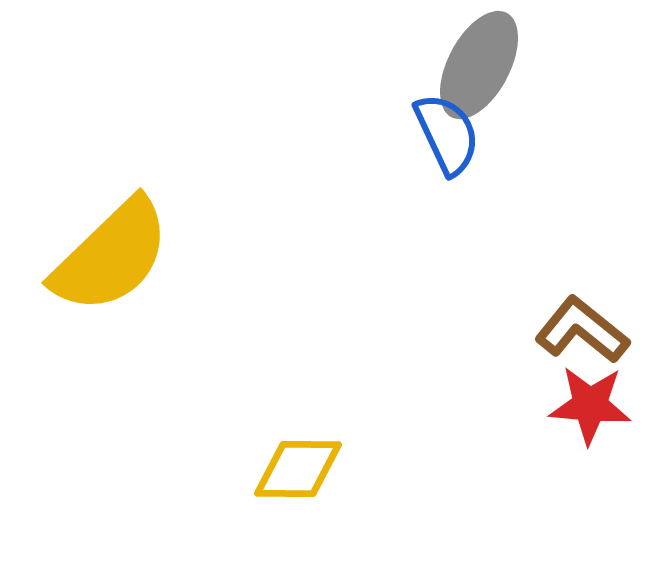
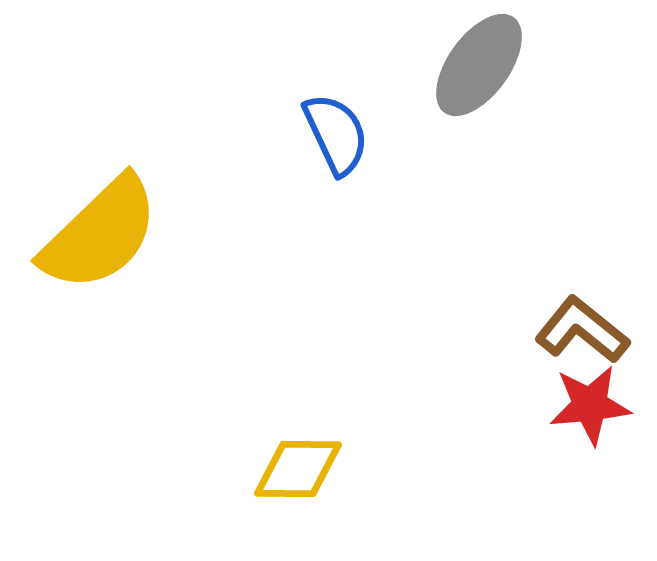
gray ellipse: rotated 8 degrees clockwise
blue semicircle: moved 111 px left
yellow semicircle: moved 11 px left, 22 px up
red star: rotated 10 degrees counterclockwise
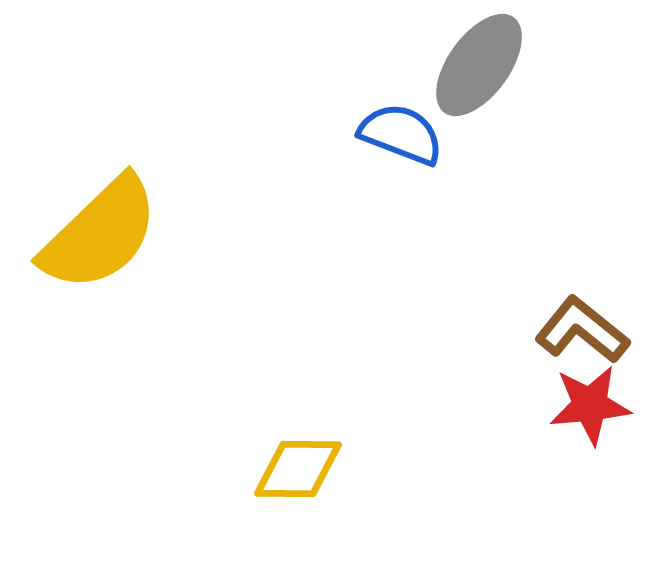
blue semicircle: moved 65 px right; rotated 44 degrees counterclockwise
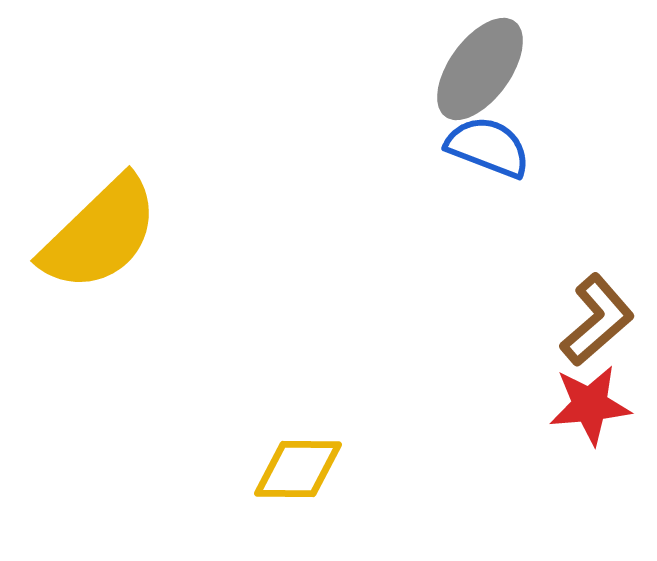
gray ellipse: moved 1 px right, 4 px down
blue semicircle: moved 87 px right, 13 px down
brown L-shape: moved 15 px right, 10 px up; rotated 100 degrees clockwise
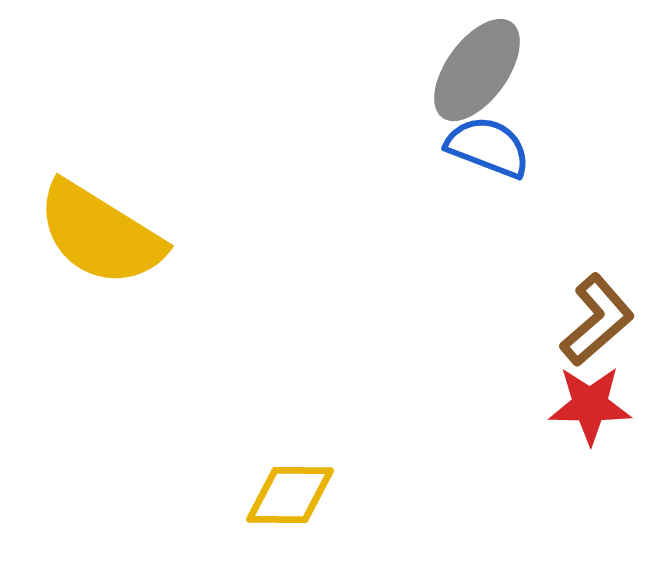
gray ellipse: moved 3 px left, 1 px down
yellow semicircle: rotated 76 degrees clockwise
red star: rotated 6 degrees clockwise
yellow diamond: moved 8 px left, 26 px down
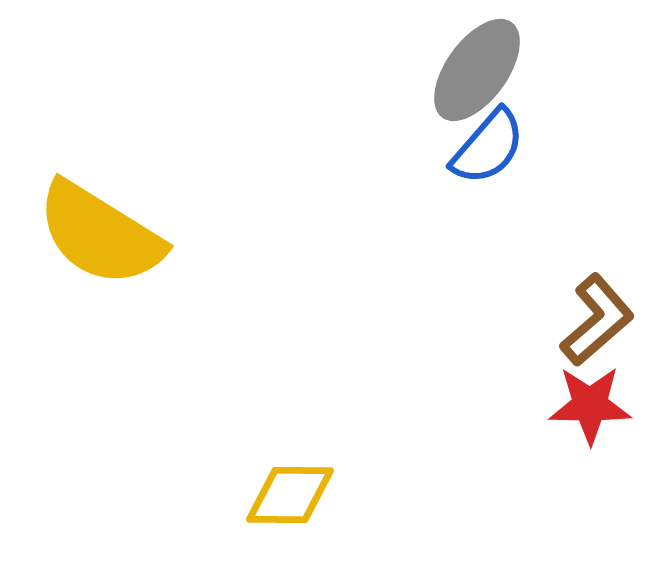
blue semicircle: rotated 110 degrees clockwise
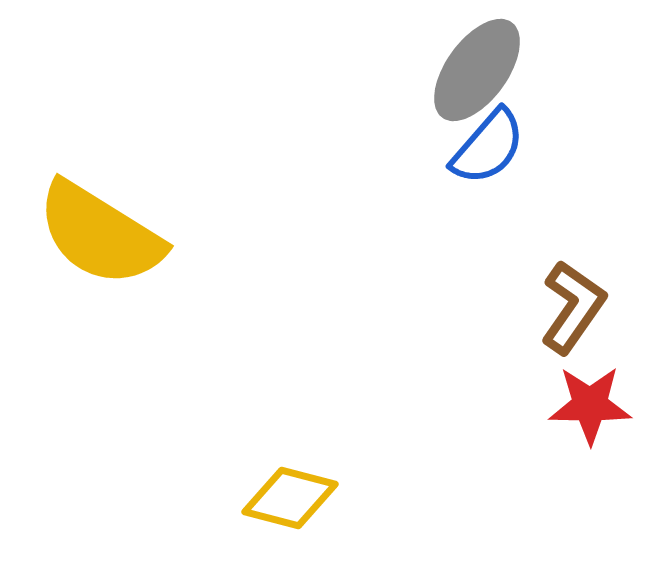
brown L-shape: moved 24 px left, 13 px up; rotated 14 degrees counterclockwise
yellow diamond: moved 3 px down; rotated 14 degrees clockwise
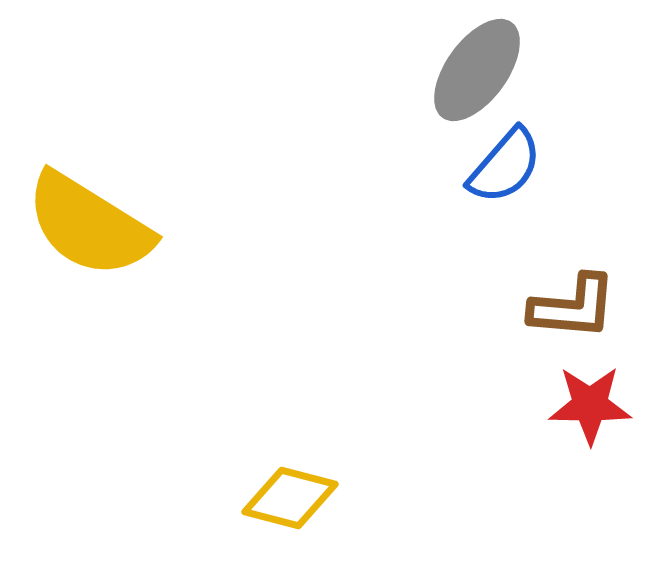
blue semicircle: moved 17 px right, 19 px down
yellow semicircle: moved 11 px left, 9 px up
brown L-shape: rotated 60 degrees clockwise
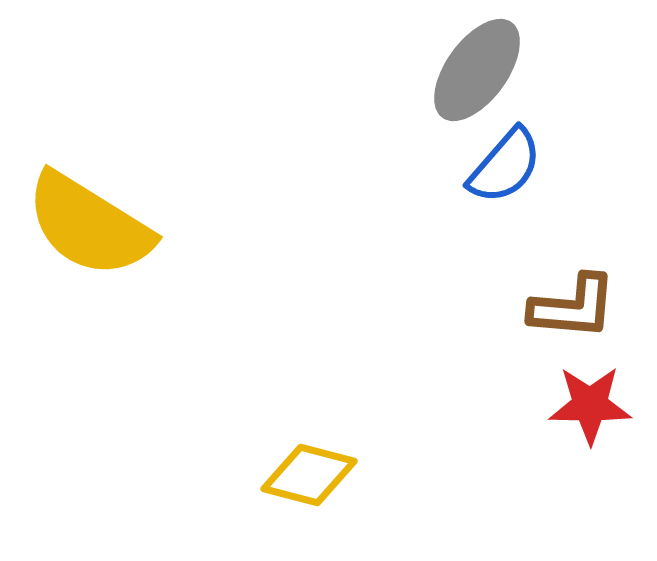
yellow diamond: moved 19 px right, 23 px up
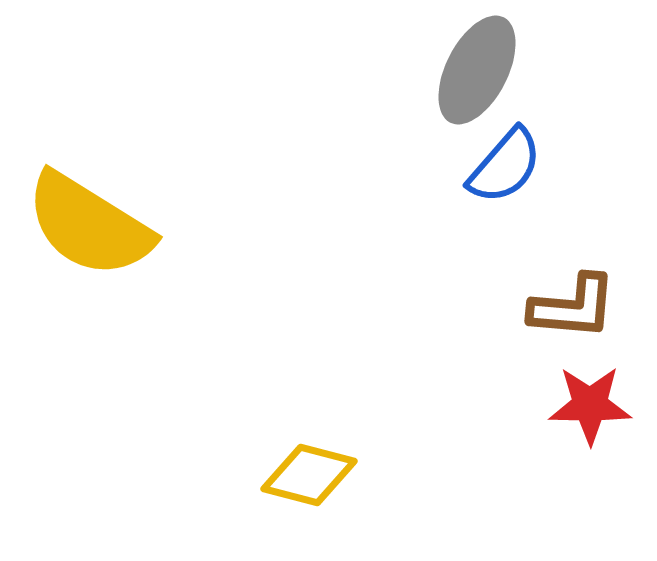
gray ellipse: rotated 9 degrees counterclockwise
